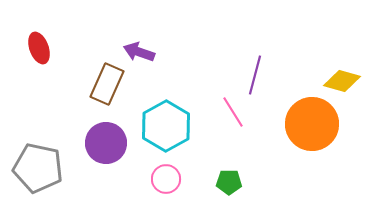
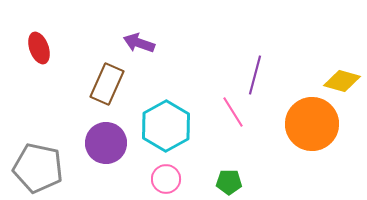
purple arrow: moved 9 px up
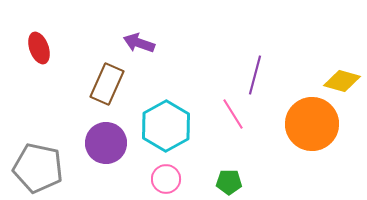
pink line: moved 2 px down
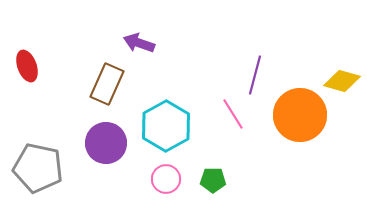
red ellipse: moved 12 px left, 18 px down
orange circle: moved 12 px left, 9 px up
green pentagon: moved 16 px left, 2 px up
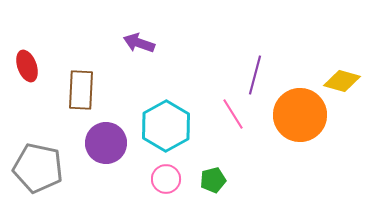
brown rectangle: moved 26 px left, 6 px down; rotated 21 degrees counterclockwise
green pentagon: rotated 15 degrees counterclockwise
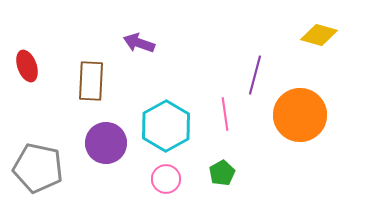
yellow diamond: moved 23 px left, 46 px up
brown rectangle: moved 10 px right, 9 px up
pink line: moved 8 px left; rotated 24 degrees clockwise
green pentagon: moved 9 px right, 7 px up; rotated 15 degrees counterclockwise
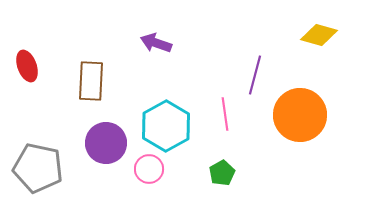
purple arrow: moved 17 px right
pink circle: moved 17 px left, 10 px up
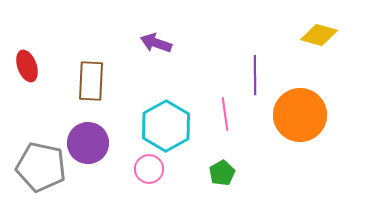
purple line: rotated 15 degrees counterclockwise
purple circle: moved 18 px left
gray pentagon: moved 3 px right, 1 px up
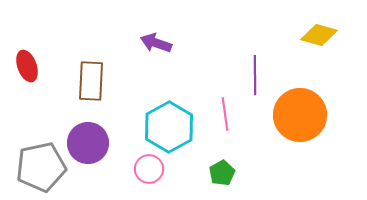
cyan hexagon: moved 3 px right, 1 px down
gray pentagon: rotated 24 degrees counterclockwise
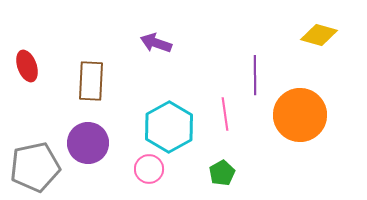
gray pentagon: moved 6 px left
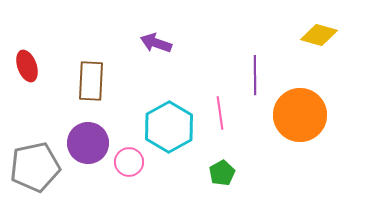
pink line: moved 5 px left, 1 px up
pink circle: moved 20 px left, 7 px up
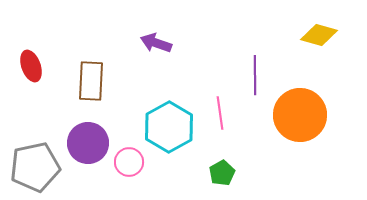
red ellipse: moved 4 px right
